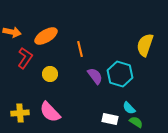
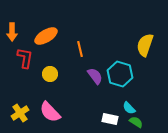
orange arrow: rotated 78 degrees clockwise
red L-shape: rotated 25 degrees counterclockwise
yellow cross: rotated 30 degrees counterclockwise
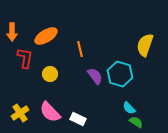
white rectangle: moved 32 px left; rotated 14 degrees clockwise
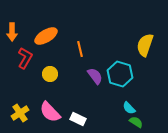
red L-shape: rotated 20 degrees clockwise
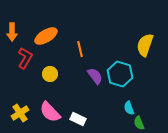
cyan semicircle: rotated 24 degrees clockwise
green semicircle: moved 3 px right, 1 px down; rotated 144 degrees counterclockwise
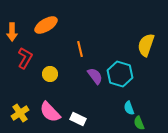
orange ellipse: moved 11 px up
yellow semicircle: moved 1 px right
